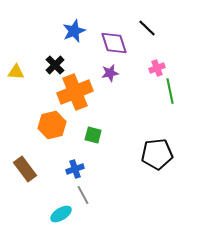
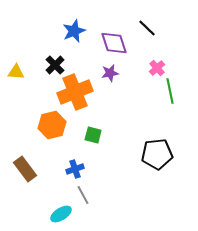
pink cross: rotated 21 degrees counterclockwise
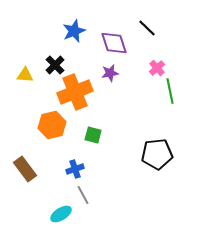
yellow triangle: moved 9 px right, 3 px down
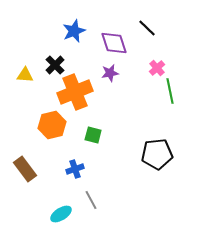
gray line: moved 8 px right, 5 px down
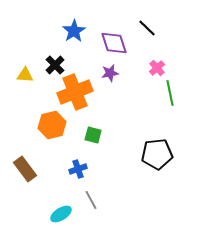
blue star: rotated 10 degrees counterclockwise
green line: moved 2 px down
blue cross: moved 3 px right
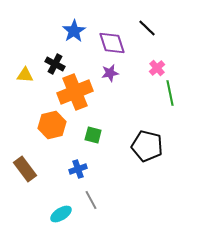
purple diamond: moved 2 px left
black cross: moved 1 px up; rotated 18 degrees counterclockwise
black pentagon: moved 10 px left, 8 px up; rotated 20 degrees clockwise
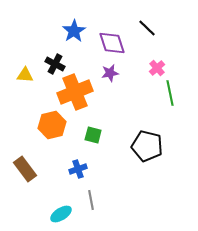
gray line: rotated 18 degrees clockwise
